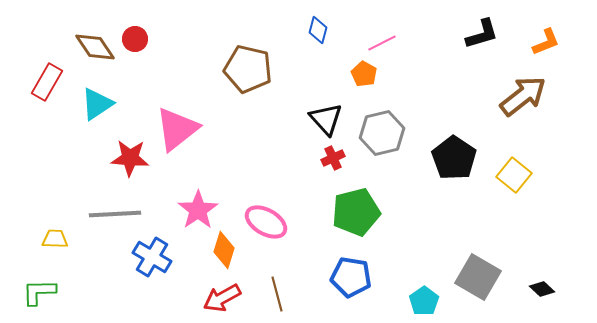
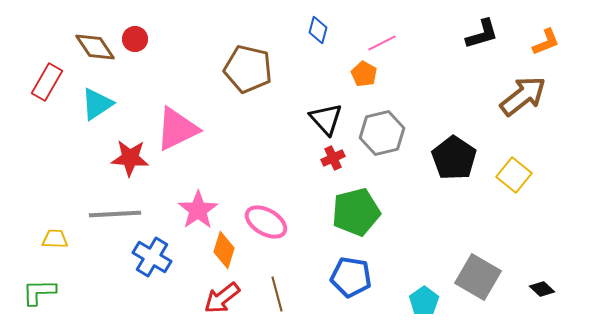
pink triangle: rotated 12 degrees clockwise
red arrow: rotated 9 degrees counterclockwise
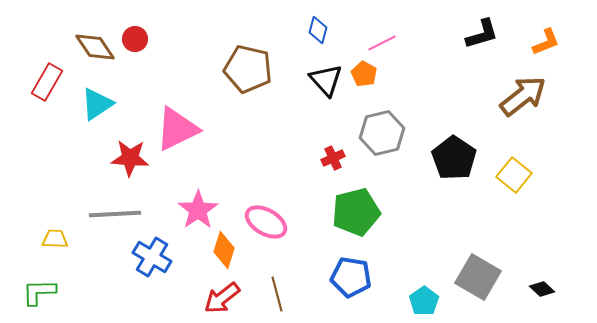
black triangle: moved 39 px up
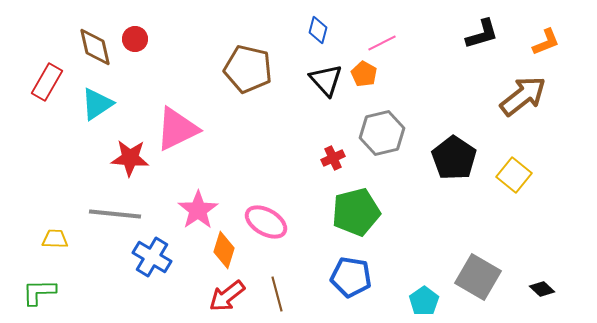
brown diamond: rotated 21 degrees clockwise
gray line: rotated 9 degrees clockwise
red arrow: moved 5 px right, 2 px up
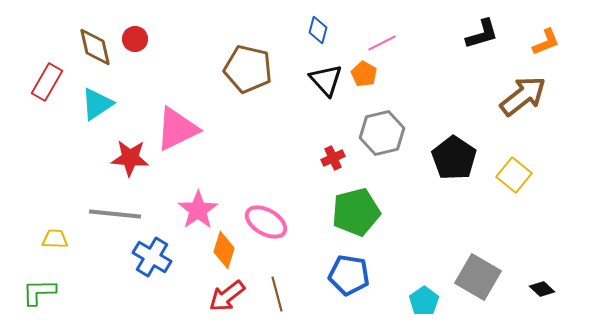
blue pentagon: moved 2 px left, 2 px up
